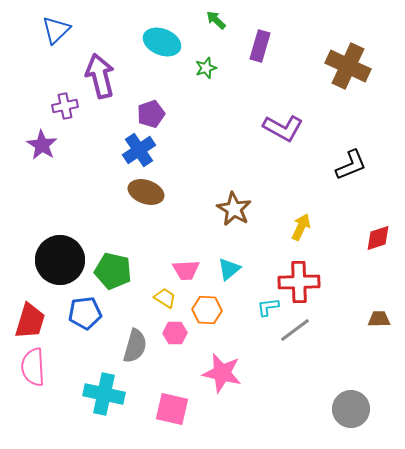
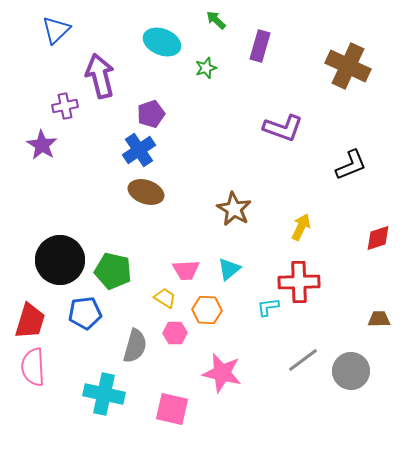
purple L-shape: rotated 9 degrees counterclockwise
gray line: moved 8 px right, 30 px down
gray circle: moved 38 px up
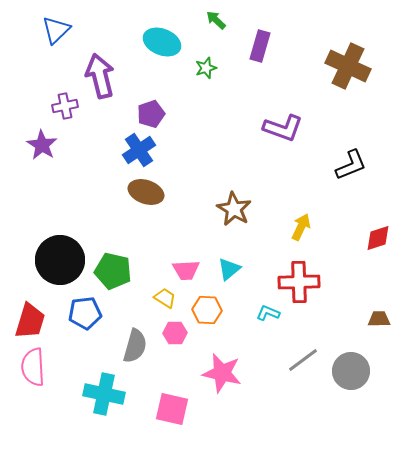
cyan L-shape: moved 6 px down; rotated 30 degrees clockwise
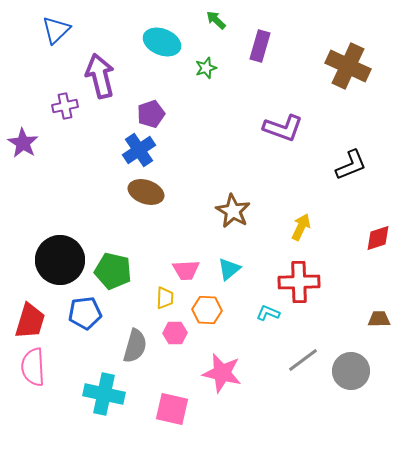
purple star: moved 19 px left, 2 px up
brown star: moved 1 px left, 2 px down
yellow trapezoid: rotated 60 degrees clockwise
